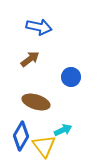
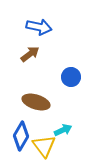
brown arrow: moved 5 px up
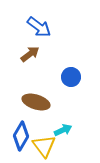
blue arrow: rotated 25 degrees clockwise
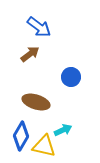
yellow triangle: rotated 40 degrees counterclockwise
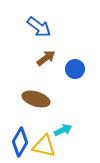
brown arrow: moved 16 px right, 4 px down
blue circle: moved 4 px right, 8 px up
brown ellipse: moved 3 px up
blue diamond: moved 1 px left, 6 px down
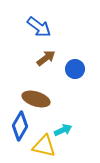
blue diamond: moved 16 px up
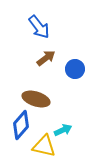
blue arrow: rotated 15 degrees clockwise
blue diamond: moved 1 px right, 1 px up; rotated 12 degrees clockwise
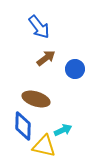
blue diamond: moved 2 px right, 1 px down; rotated 40 degrees counterclockwise
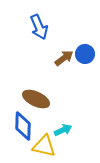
blue arrow: rotated 15 degrees clockwise
brown arrow: moved 18 px right
blue circle: moved 10 px right, 15 px up
brown ellipse: rotated 8 degrees clockwise
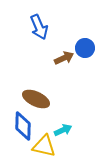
blue circle: moved 6 px up
brown arrow: rotated 12 degrees clockwise
